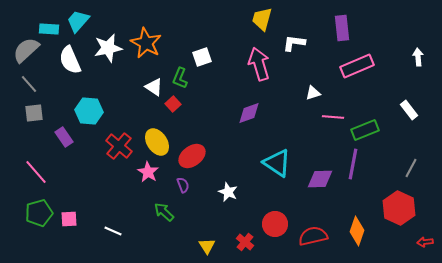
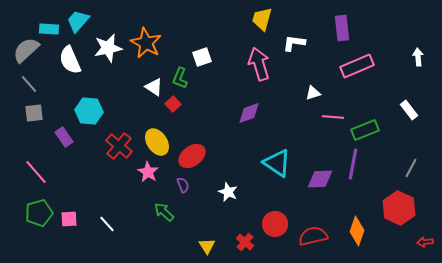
white line at (113, 231): moved 6 px left, 7 px up; rotated 24 degrees clockwise
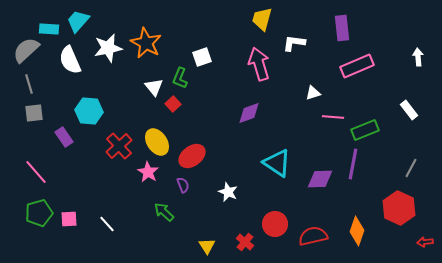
gray line at (29, 84): rotated 24 degrees clockwise
white triangle at (154, 87): rotated 18 degrees clockwise
red cross at (119, 146): rotated 8 degrees clockwise
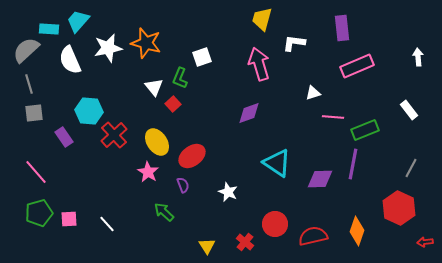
orange star at (146, 43): rotated 12 degrees counterclockwise
red cross at (119, 146): moved 5 px left, 11 px up
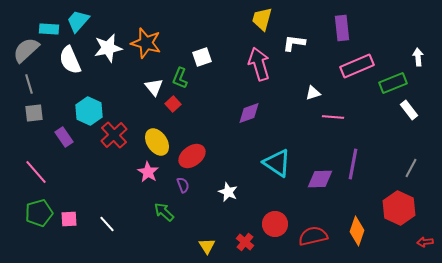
cyan hexagon at (89, 111): rotated 20 degrees clockwise
green rectangle at (365, 130): moved 28 px right, 47 px up
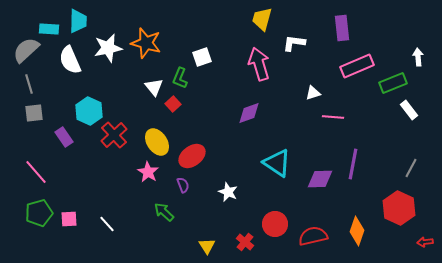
cyan trapezoid at (78, 21): rotated 140 degrees clockwise
